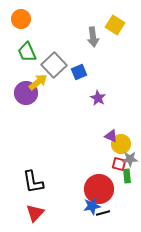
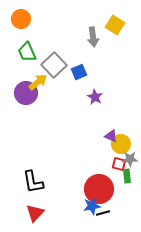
purple star: moved 3 px left, 1 px up
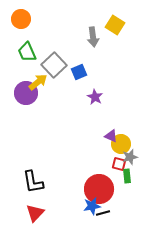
gray star: moved 2 px up; rotated 14 degrees counterclockwise
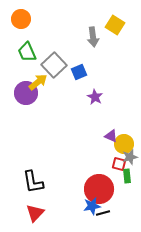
yellow circle: moved 3 px right
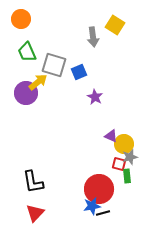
gray square: rotated 30 degrees counterclockwise
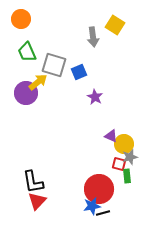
red triangle: moved 2 px right, 12 px up
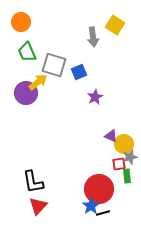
orange circle: moved 3 px down
purple star: rotated 14 degrees clockwise
red square: rotated 24 degrees counterclockwise
red triangle: moved 1 px right, 5 px down
blue star: moved 1 px left; rotated 24 degrees counterclockwise
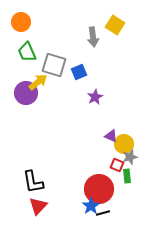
red square: moved 2 px left, 1 px down; rotated 32 degrees clockwise
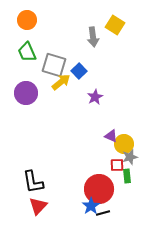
orange circle: moved 6 px right, 2 px up
blue square: moved 1 px up; rotated 21 degrees counterclockwise
yellow arrow: moved 23 px right
red square: rotated 24 degrees counterclockwise
